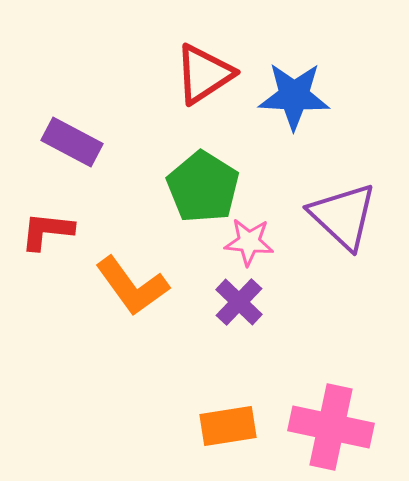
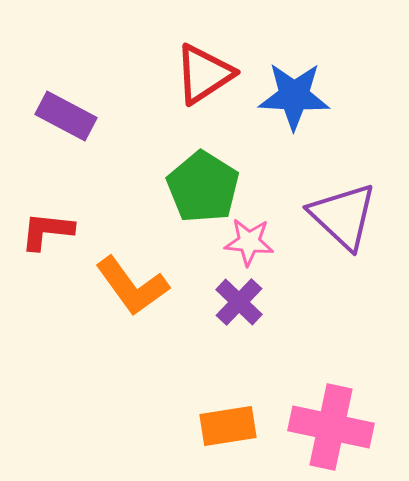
purple rectangle: moved 6 px left, 26 px up
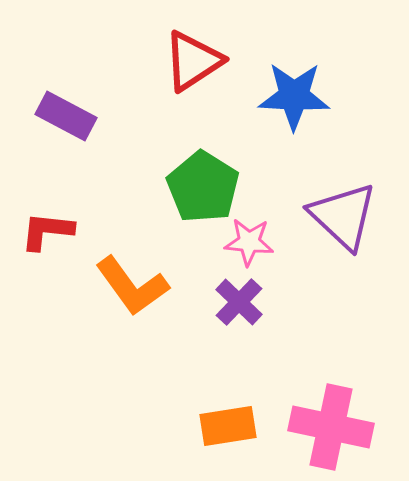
red triangle: moved 11 px left, 13 px up
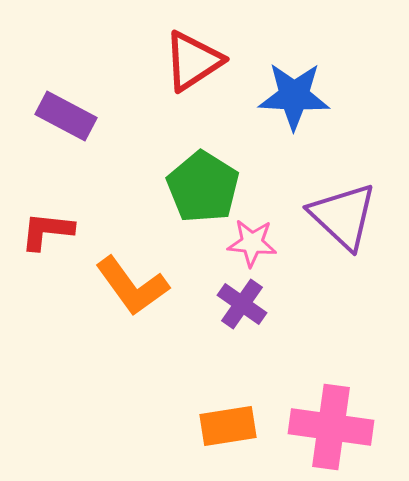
pink star: moved 3 px right, 1 px down
purple cross: moved 3 px right, 2 px down; rotated 9 degrees counterclockwise
pink cross: rotated 4 degrees counterclockwise
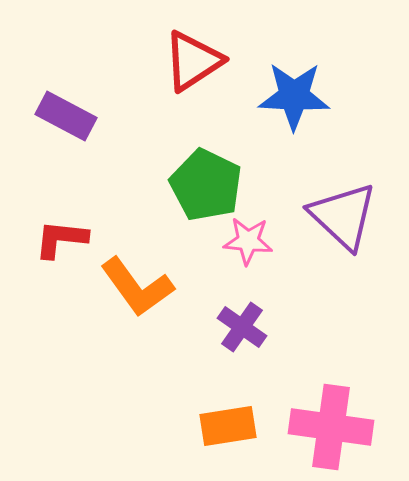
green pentagon: moved 3 px right, 2 px up; rotated 6 degrees counterclockwise
red L-shape: moved 14 px right, 8 px down
pink star: moved 4 px left, 2 px up
orange L-shape: moved 5 px right, 1 px down
purple cross: moved 23 px down
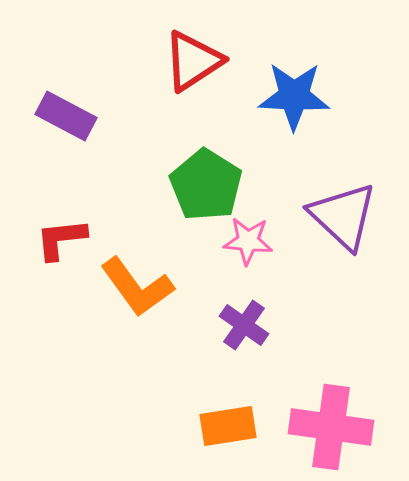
green pentagon: rotated 6 degrees clockwise
red L-shape: rotated 12 degrees counterclockwise
purple cross: moved 2 px right, 2 px up
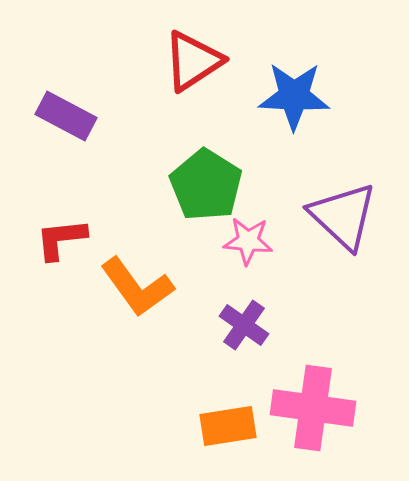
pink cross: moved 18 px left, 19 px up
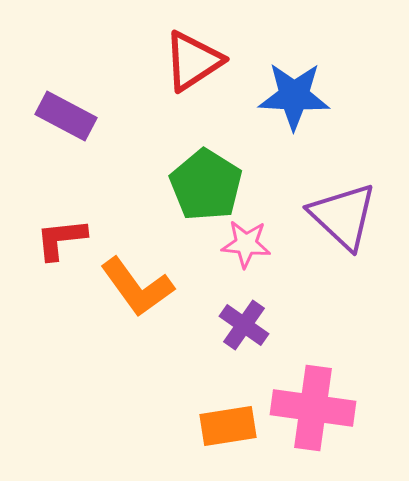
pink star: moved 2 px left, 3 px down
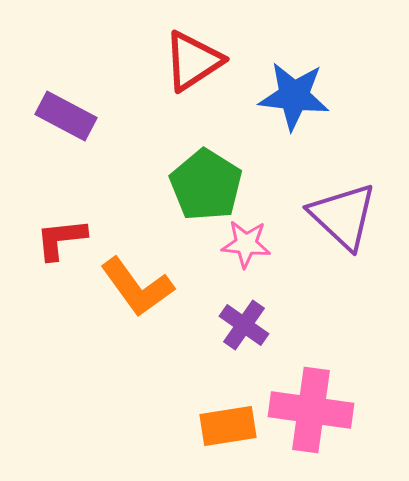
blue star: rotated 4 degrees clockwise
pink cross: moved 2 px left, 2 px down
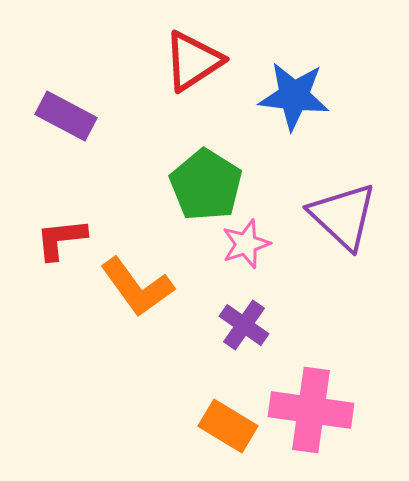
pink star: rotated 24 degrees counterclockwise
orange rectangle: rotated 40 degrees clockwise
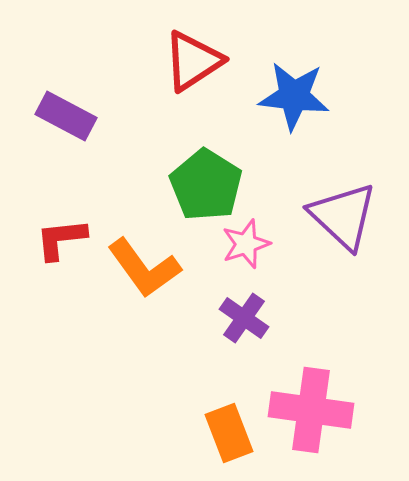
orange L-shape: moved 7 px right, 19 px up
purple cross: moved 7 px up
orange rectangle: moved 1 px right, 7 px down; rotated 38 degrees clockwise
